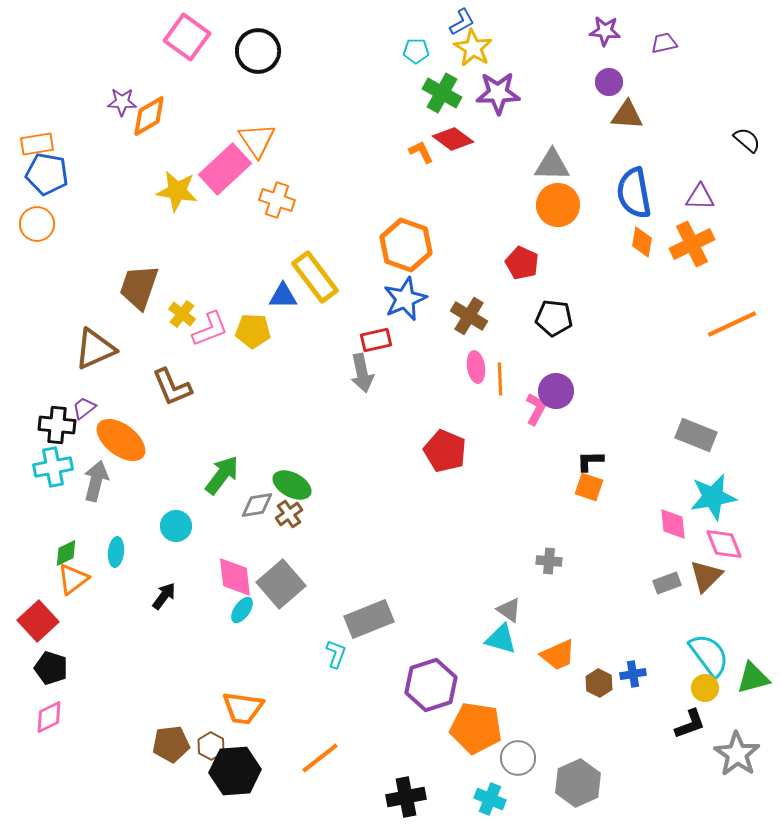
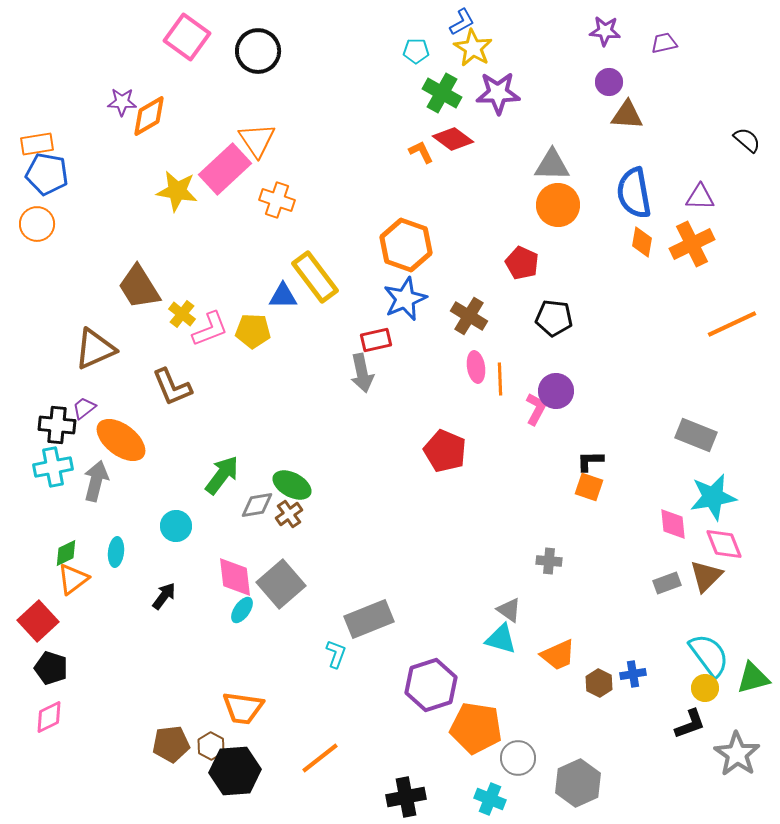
brown trapezoid at (139, 287): rotated 51 degrees counterclockwise
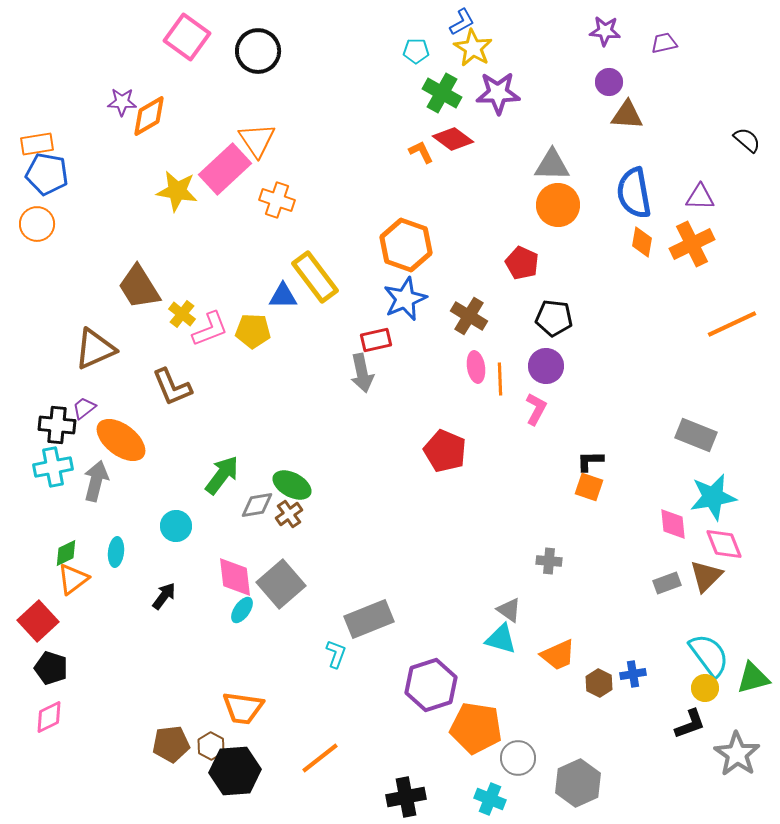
purple circle at (556, 391): moved 10 px left, 25 px up
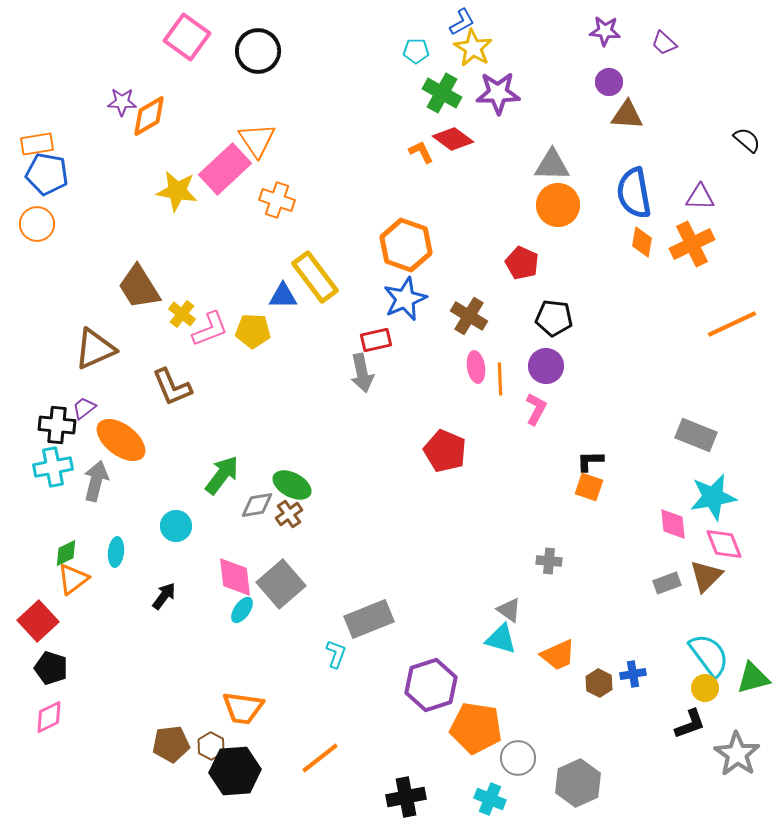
purple trapezoid at (664, 43): rotated 124 degrees counterclockwise
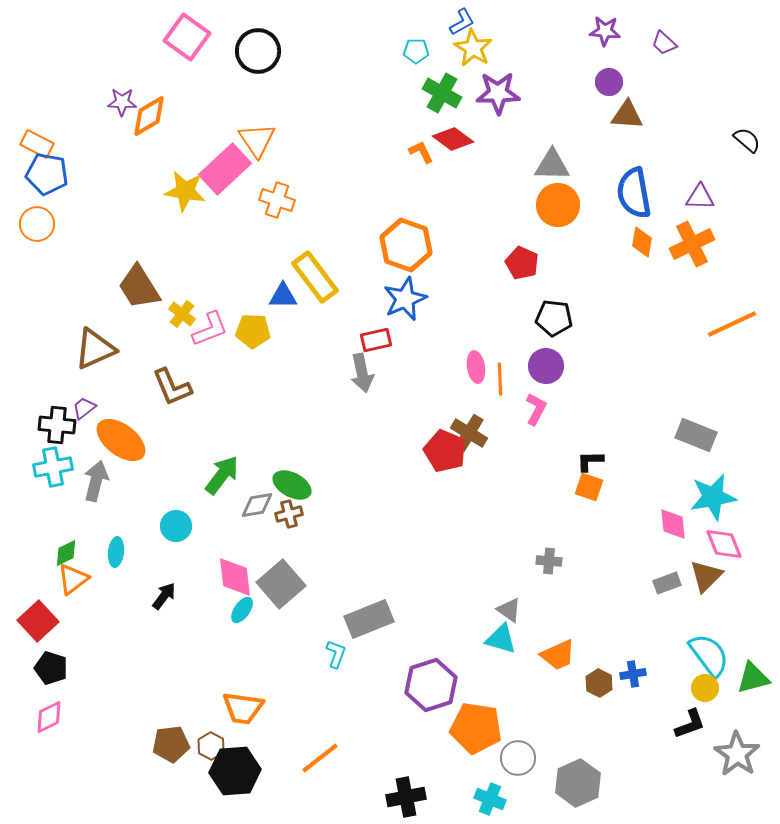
orange rectangle at (37, 144): rotated 36 degrees clockwise
yellow star at (177, 191): moved 8 px right
brown cross at (469, 316): moved 117 px down
brown cross at (289, 514): rotated 20 degrees clockwise
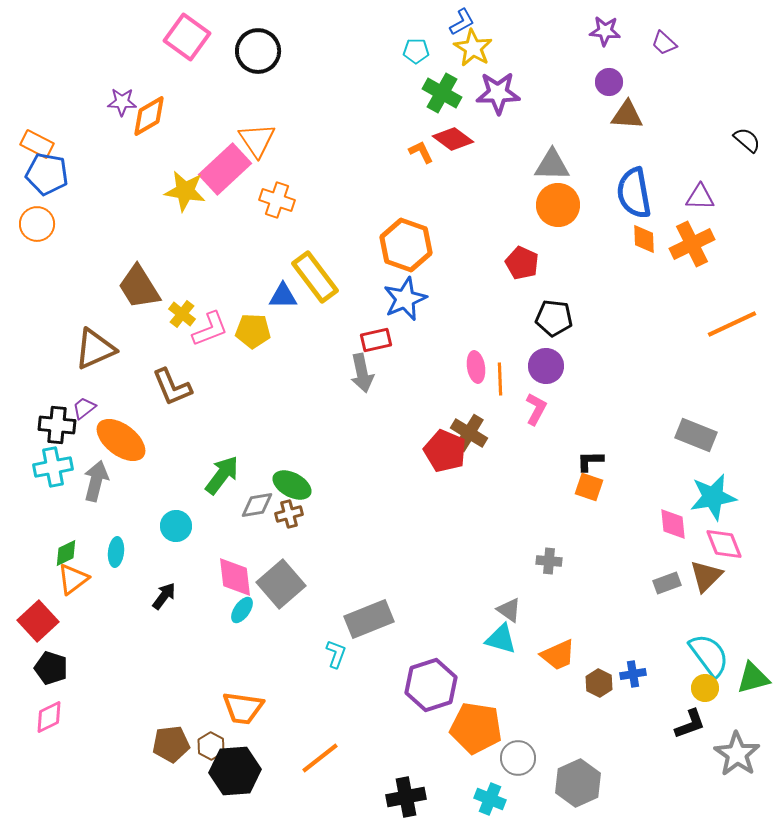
orange diamond at (642, 242): moved 2 px right, 3 px up; rotated 12 degrees counterclockwise
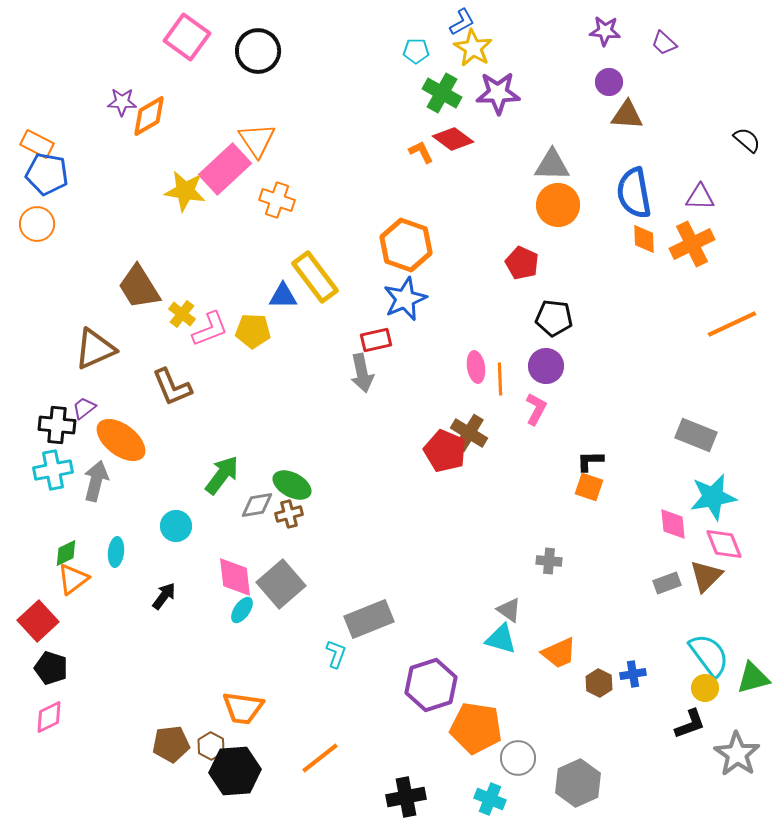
cyan cross at (53, 467): moved 3 px down
orange trapezoid at (558, 655): moved 1 px right, 2 px up
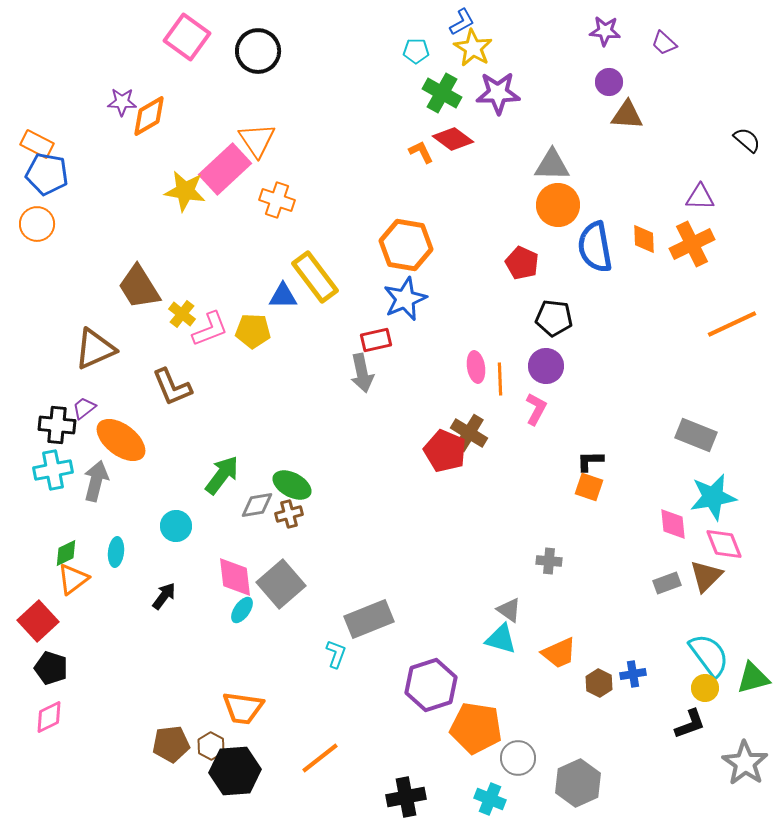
blue semicircle at (634, 193): moved 39 px left, 54 px down
orange hexagon at (406, 245): rotated 9 degrees counterclockwise
gray star at (737, 754): moved 8 px right, 9 px down
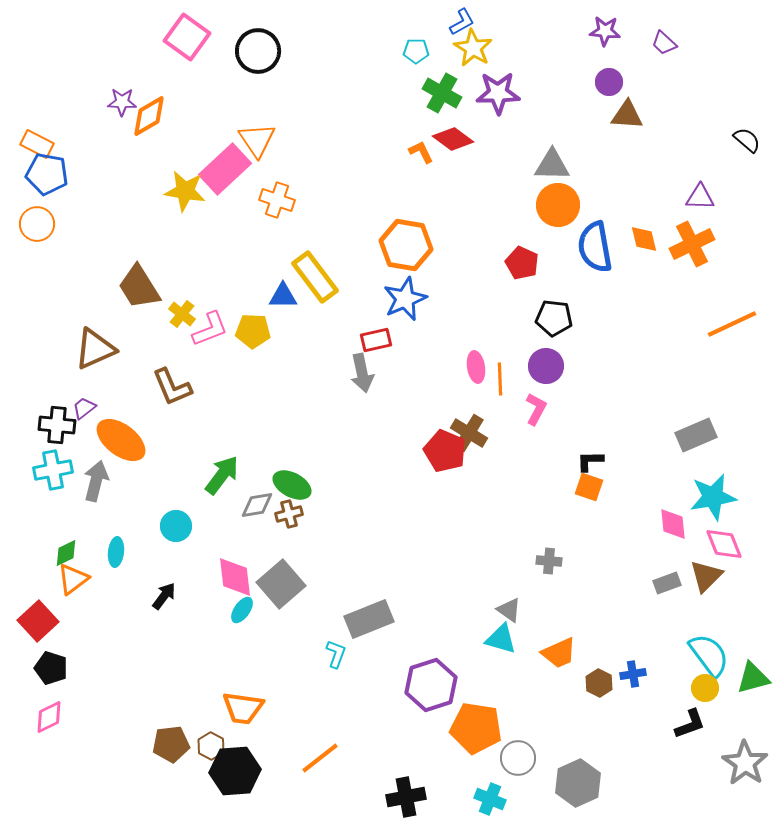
orange diamond at (644, 239): rotated 12 degrees counterclockwise
gray rectangle at (696, 435): rotated 45 degrees counterclockwise
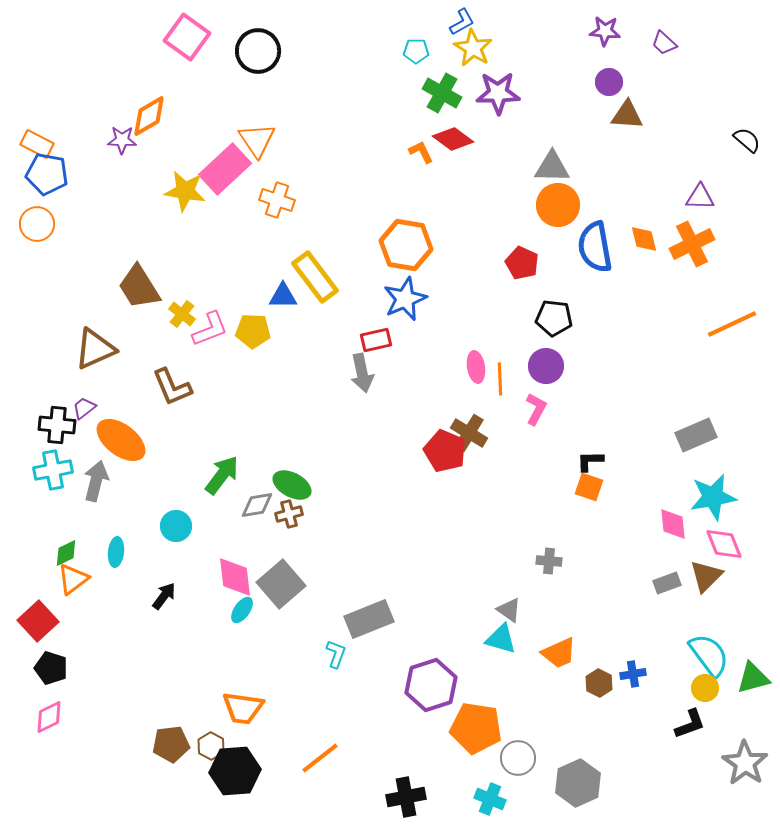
purple star at (122, 102): moved 38 px down
gray triangle at (552, 165): moved 2 px down
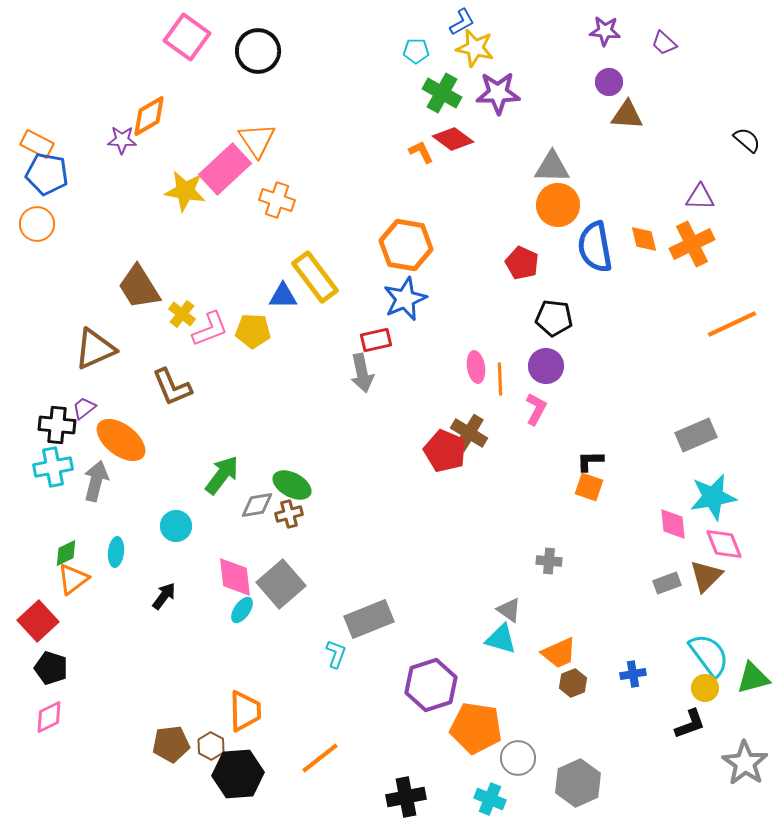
yellow star at (473, 48): moved 2 px right; rotated 18 degrees counterclockwise
cyan cross at (53, 470): moved 3 px up
brown hexagon at (599, 683): moved 26 px left; rotated 12 degrees clockwise
orange trapezoid at (243, 708): moved 2 px right, 3 px down; rotated 99 degrees counterclockwise
black hexagon at (235, 771): moved 3 px right, 3 px down
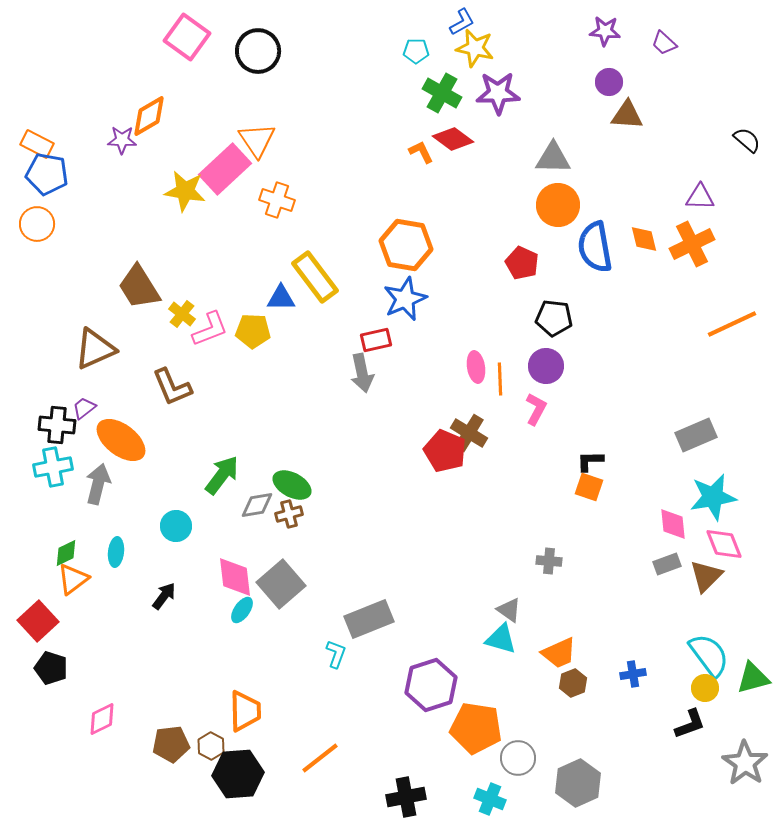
gray triangle at (552, 167): moved 1 px right, 9 px up
blue triangle at (283, 296): moved 2 px left, 2 px down
gray arrow at (96, 481): moved 2 px right, 3 px down
gray rectangle at (667, 583): moved 19 px up
pink diamond at (49, 717): moved 53 px right, 2 px down
